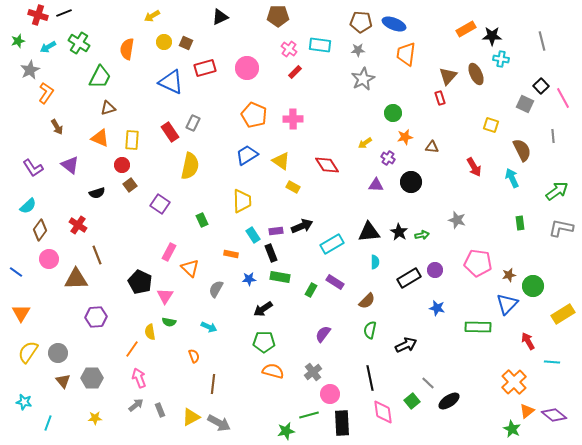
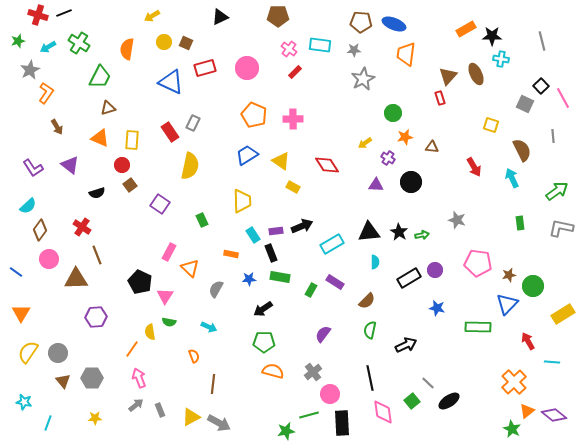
gray star at (358, 50): moved 4 px left
red cross at (78, 225): moved 4 px right, 2 px down
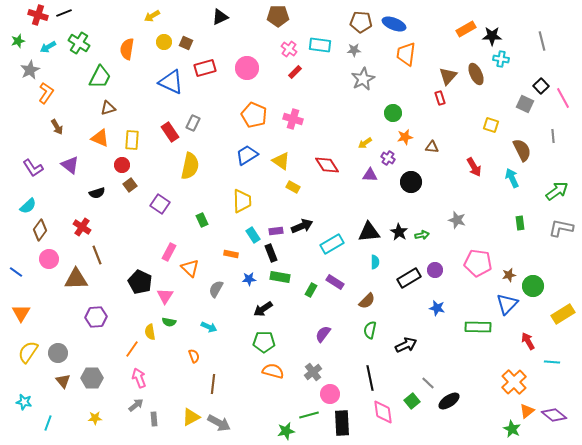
pink cross at (293, 119): rotated 18 degrees clockwise
purple triangle at (376, 185): moved 6 px left, 10 px up
gray rectangle at (160, 410): moved 6 px left, 9 px down; rotated 16 degrees clockwise
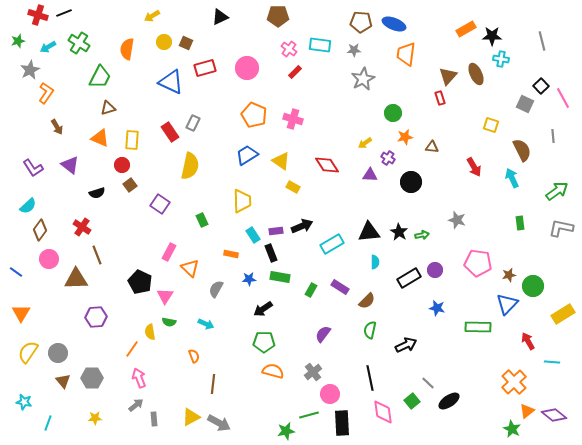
purple rectangle at (335, 282): moved 5 px right, 5 px down
cyan arrow at (209, 327): moved 3 px left, 3 px up
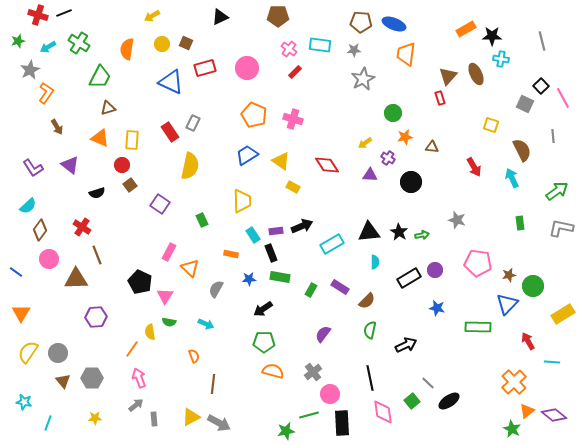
yellow circle at (164, 42): moved 2 px left, 2 px down
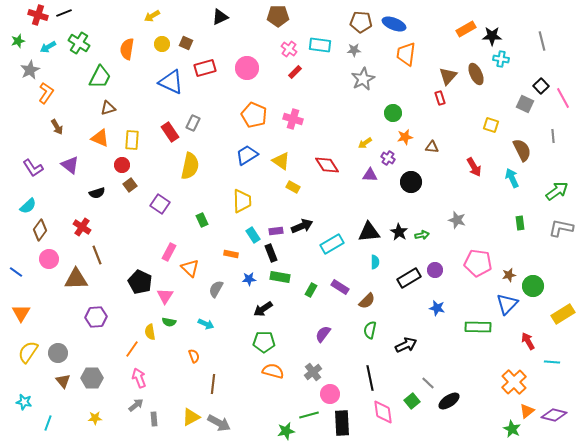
purple diamond at (554, 415): rotated 25 degrees counterclockwise
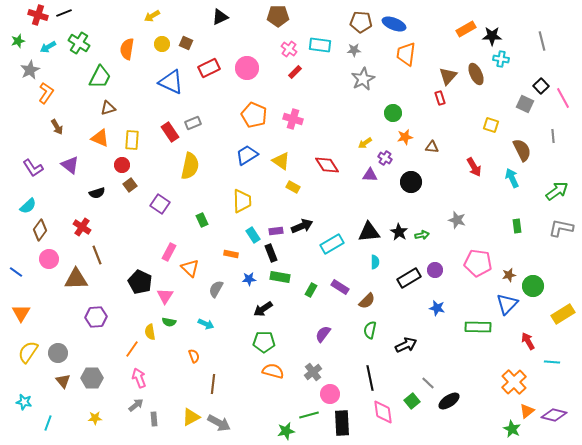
red rectangle at (205, 68): moved 4 px right; rotated 10 degrees counterclockwise
gray rectangle at (193, 123): rotated 42 degrees clockwise
purple cross at (388, 158): moved 3 px left
green rectangle at (520, 223): moved 3 px left, 3 px down
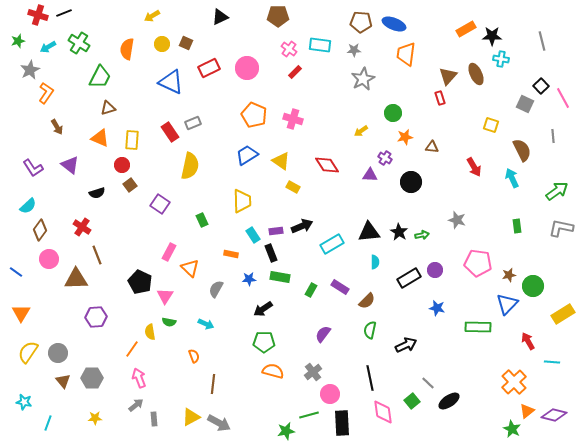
yellow arrow at (365, 143): moved 4 px left, 12 px up
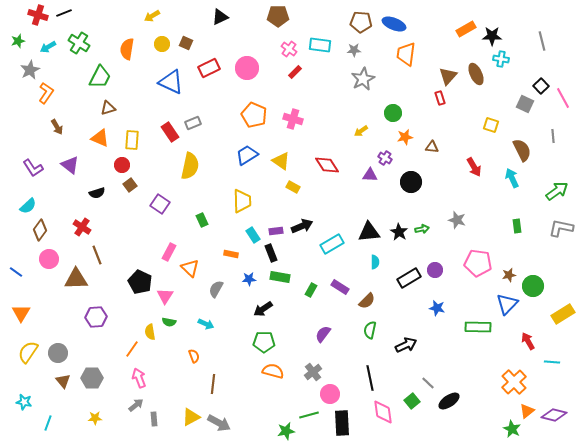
green arrow at (422, 235): moved 6 px up
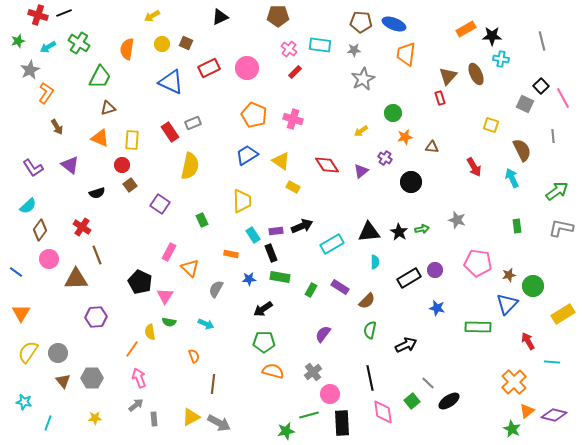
purple triangle at (370, 175): moved 9 px left, 4 px up; rotated 42 degrees counterclockwise
